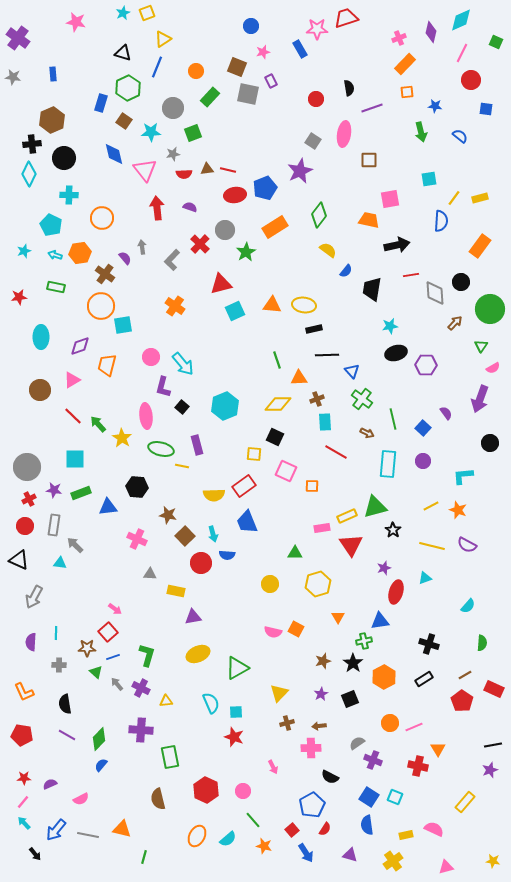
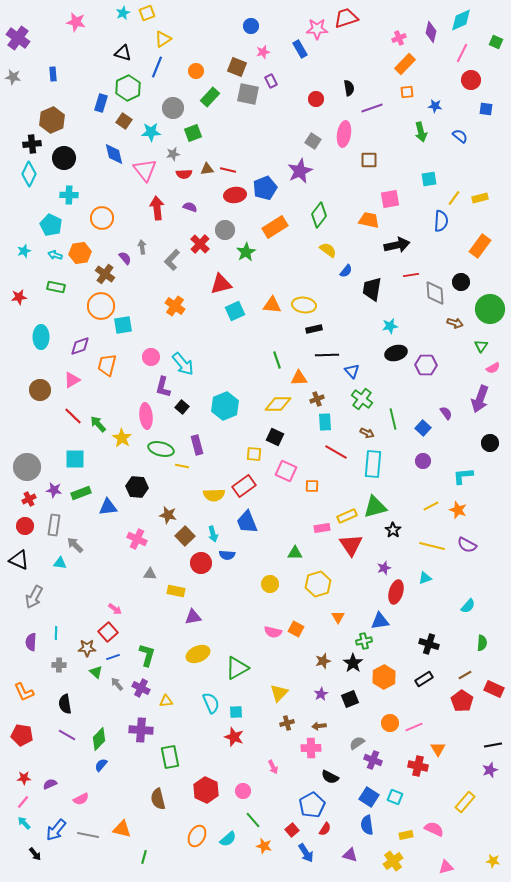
brown arrow at (455, 323): rotated 63 degrees clockwise
cyan rectangle at (388, 464): moved 15 px left
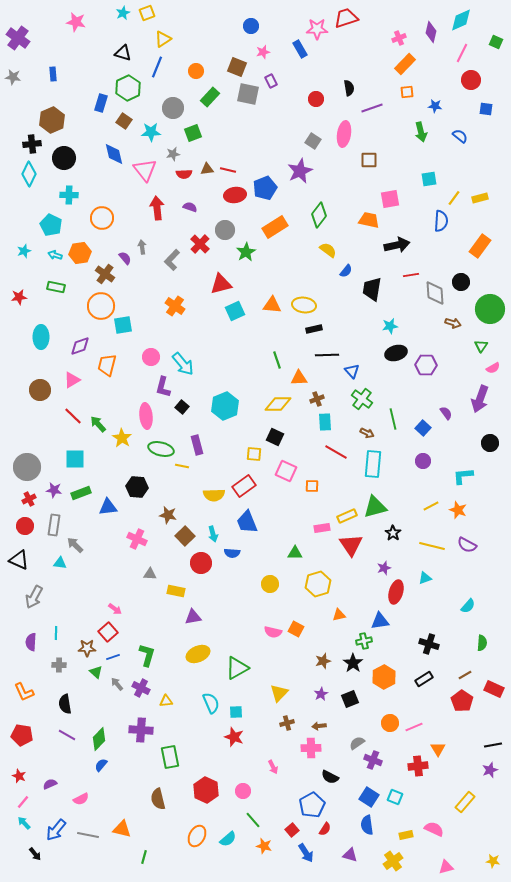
brown arrow at (455, 323): moved 2 px left
black star at (393, 530): moved 3 px down
blue semicircle at (227, 555): moved 5 px right, 2 px up
orange triangle at (338, 617): moved 1 px right, 2 px up; rotated 48 degrees clockwise
red cross at (418, 766): rotated 18 degrees counterclockwise
red star at (24, 778): moved 5 px left, 2 px up; rotated 24 degrees clockwise
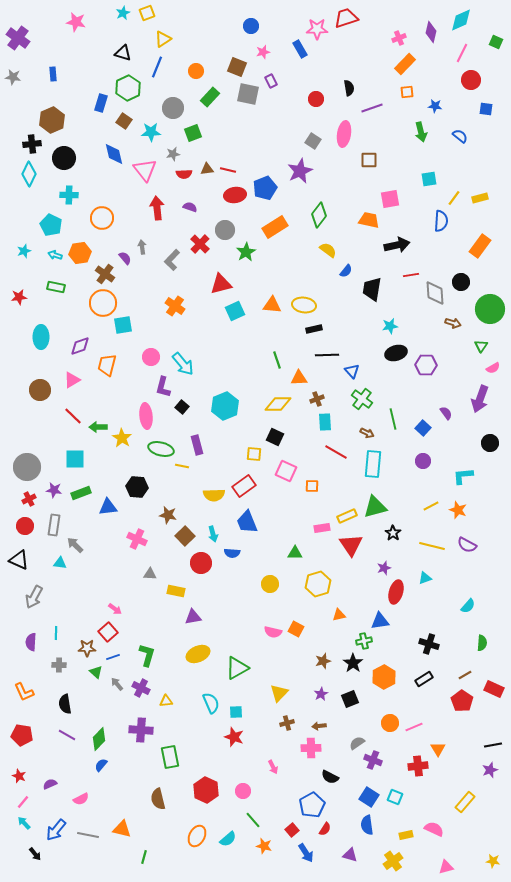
orange circle at (101, 306): moved 2 px right, 3 px up
green arrow at (98, 424): moved 3 px down; rotated 48 degrees counterclockwise
